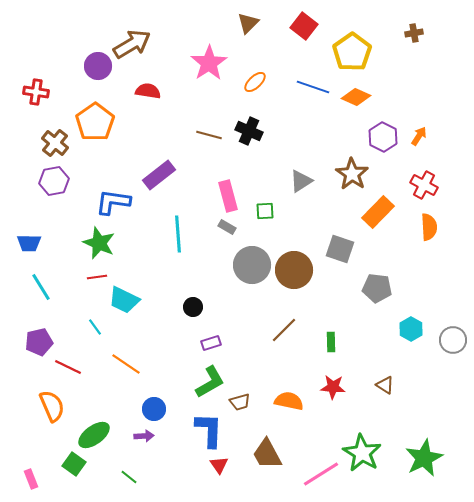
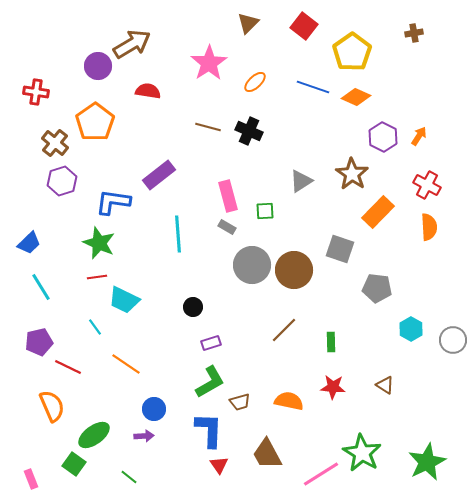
brown line at (209, 135): moved 1 px left, 8 px up
purple hexagon at (54, 181): moved 8 px right; rotated 8 degrees counterclockwise
red cross at (424, 185): moved 3 px right
blue trapezoid at (29, 243): rotated 45 degrees counterclockwise
green star at (424, 458): moved 3 px right, 4 px down
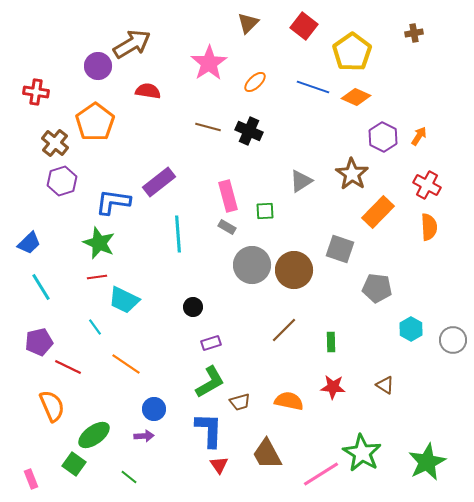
purple rectangle at (159, 175): moved 7 px down
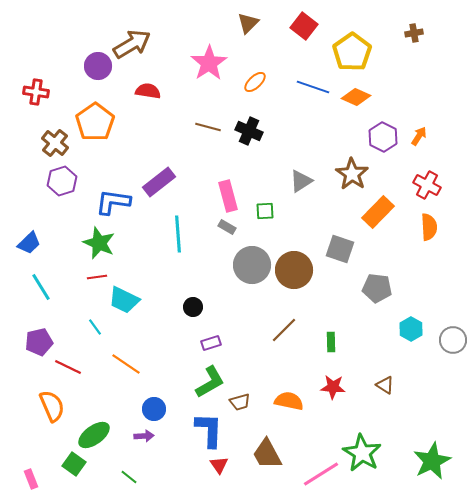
green star at (427, 462): moved 5 px right, 1 px up
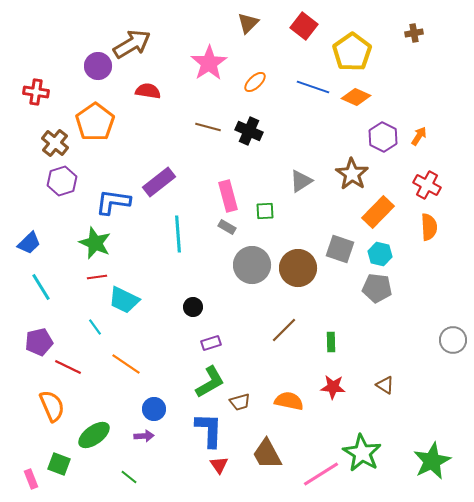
green star at (99, 243): moved 4 px left
brown circle at (294, 270): moved 4 px right, 2 px up
cyan hexagon at (411, 329): moved 31 px left, 75 px up; rotated 15 degrees counterclockwise
green square at (74, 464): moved 15 px left; rotated 15 degrees counterclockwise
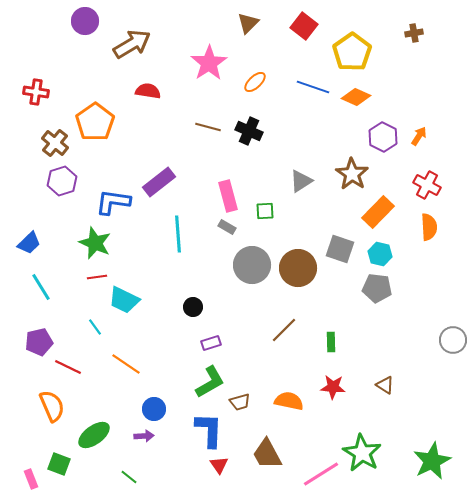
purple circle at (98, 66): moved 13 px left, 45 px up
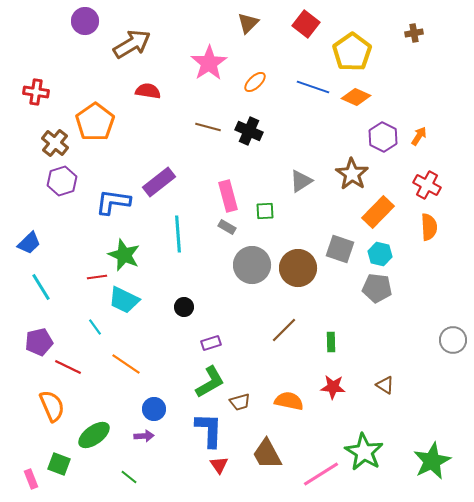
red square at (304, 26): moved 2 px right, 2 px up
green star at (95, 243): moved 29 px right, 12 px down
black circle at (193, 307): moved 9 px left
green star at (362, 453): moved 2 px right, 1 px up
